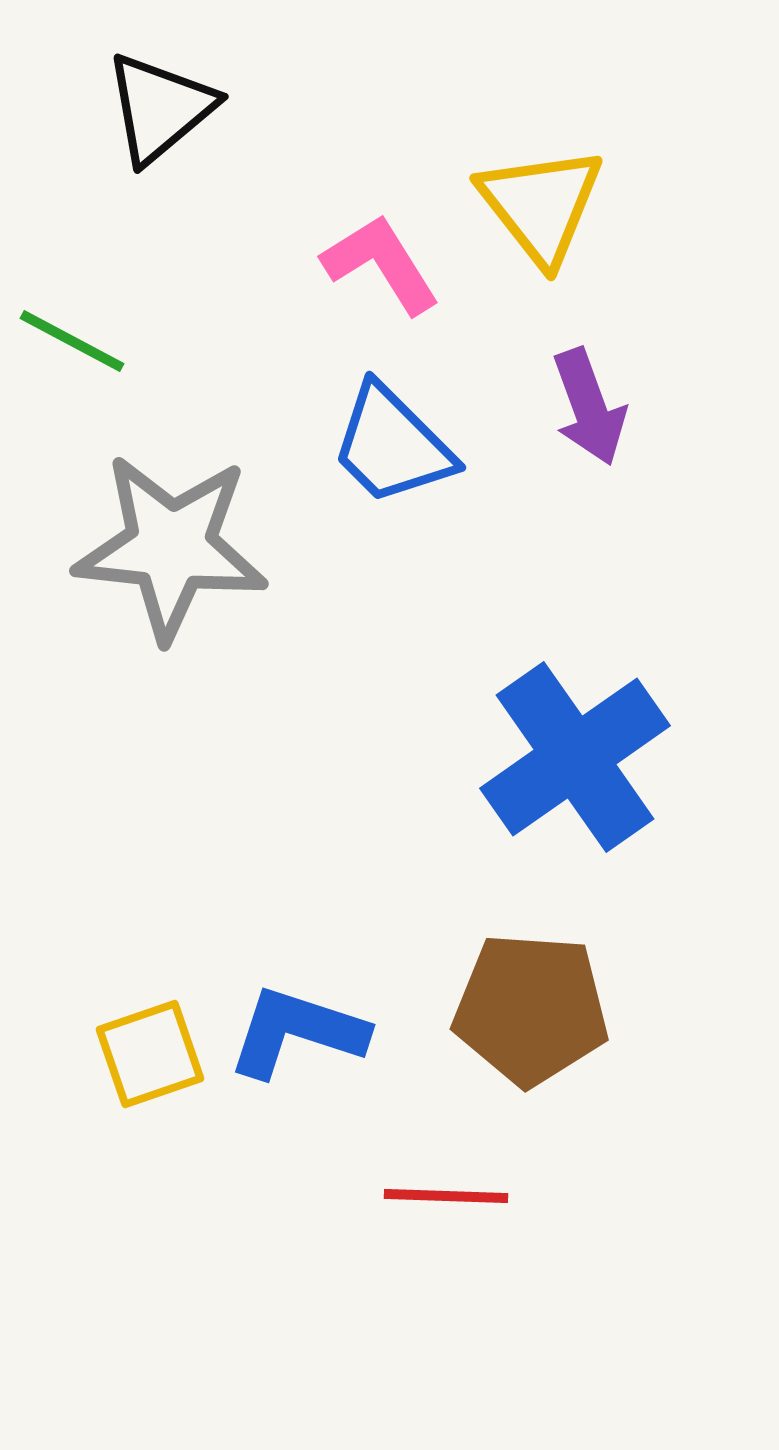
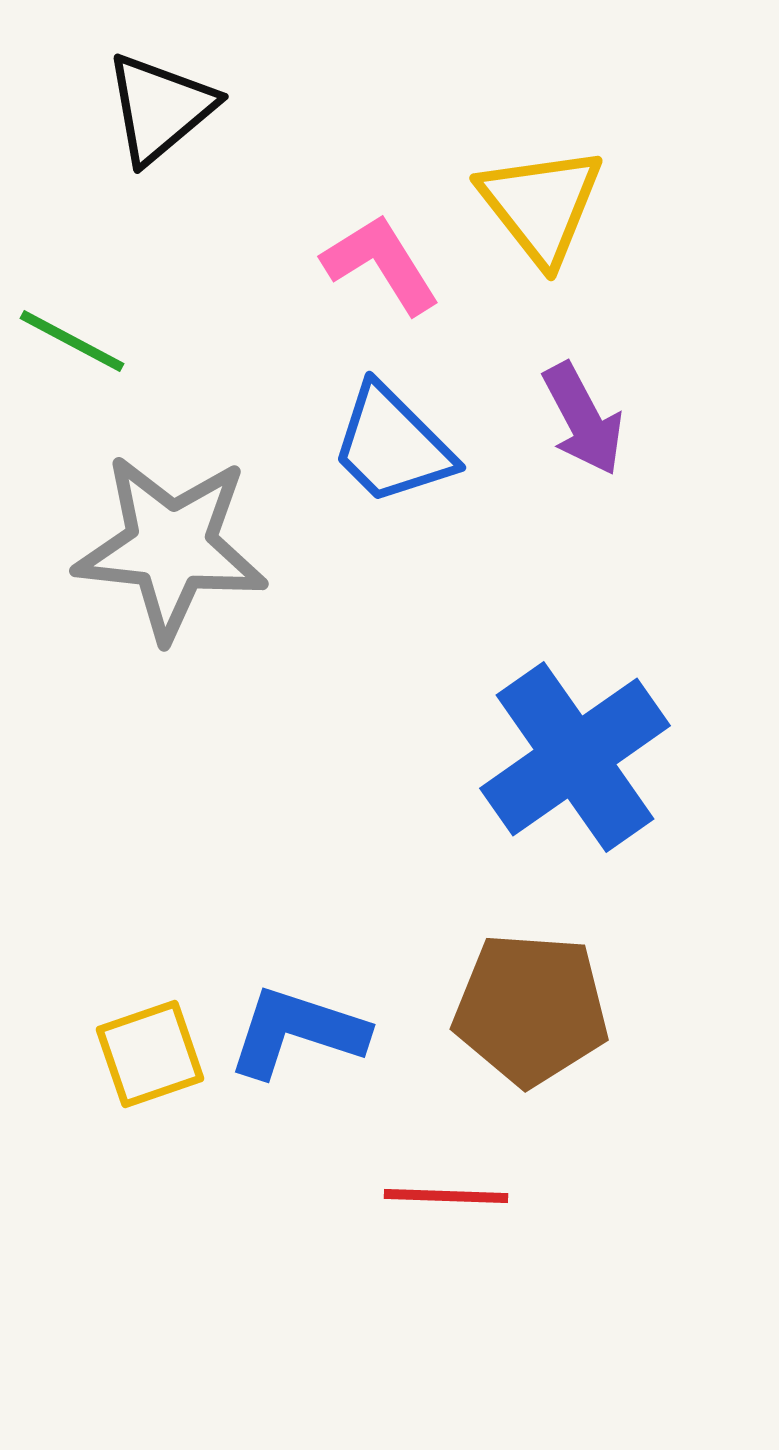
purple arrow: moved 6 px left, 12 px down; rotated 8 degrees counterclockwise
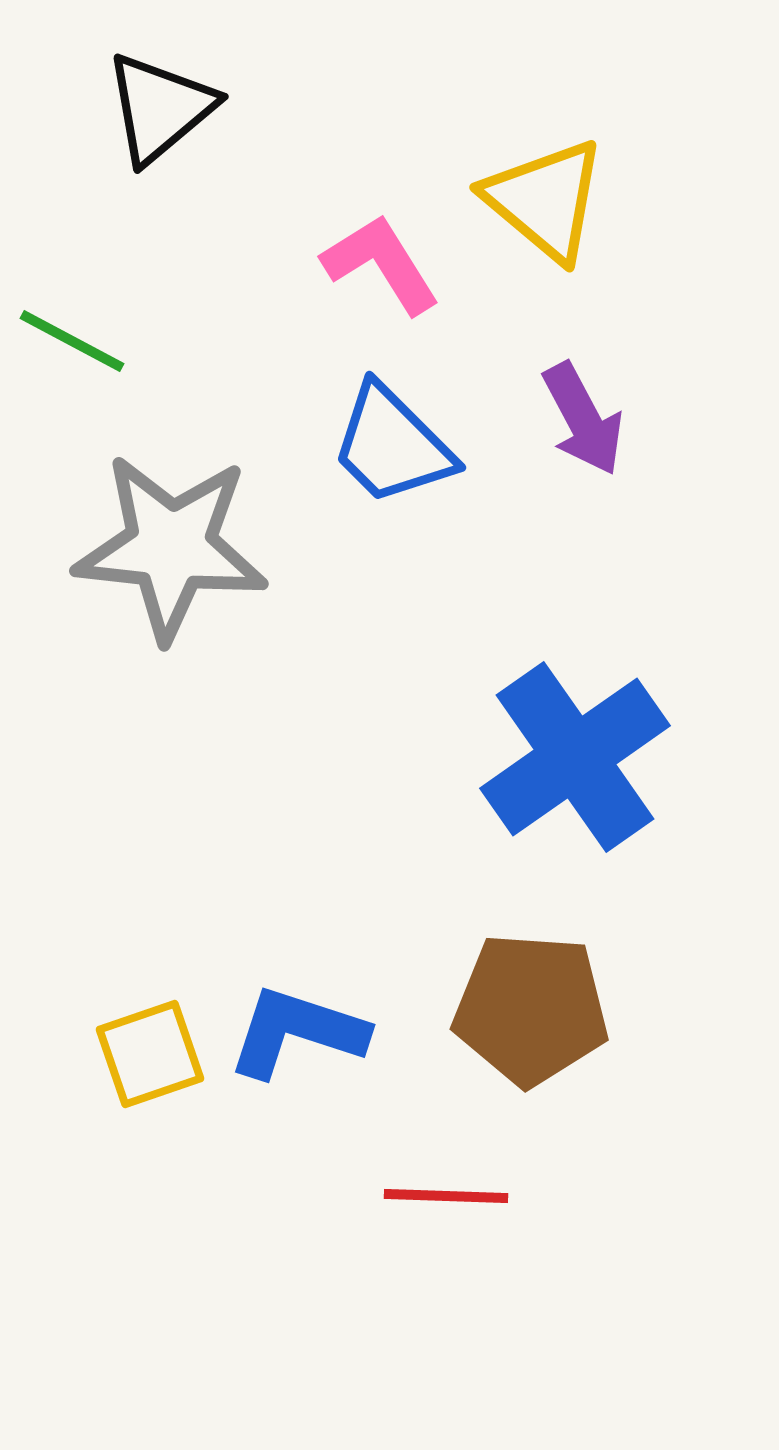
yellow triangle: moved 4 px right, 5 px up; rotated 12 degrees counterclockwise
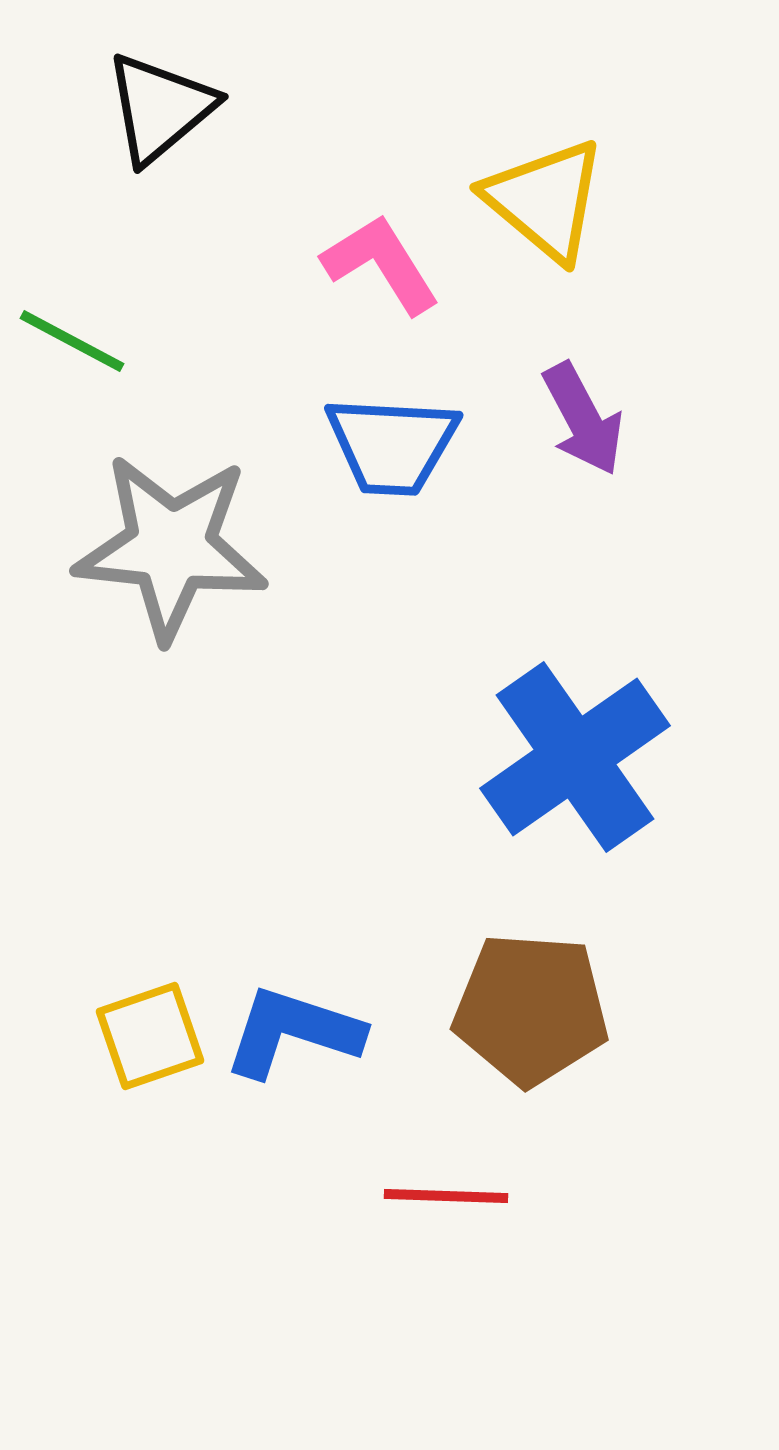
blue trapezoid: rotated 42 degrees counterclockwise
blue L-shape: moved 4 px left
yellow square: moved 18 px up
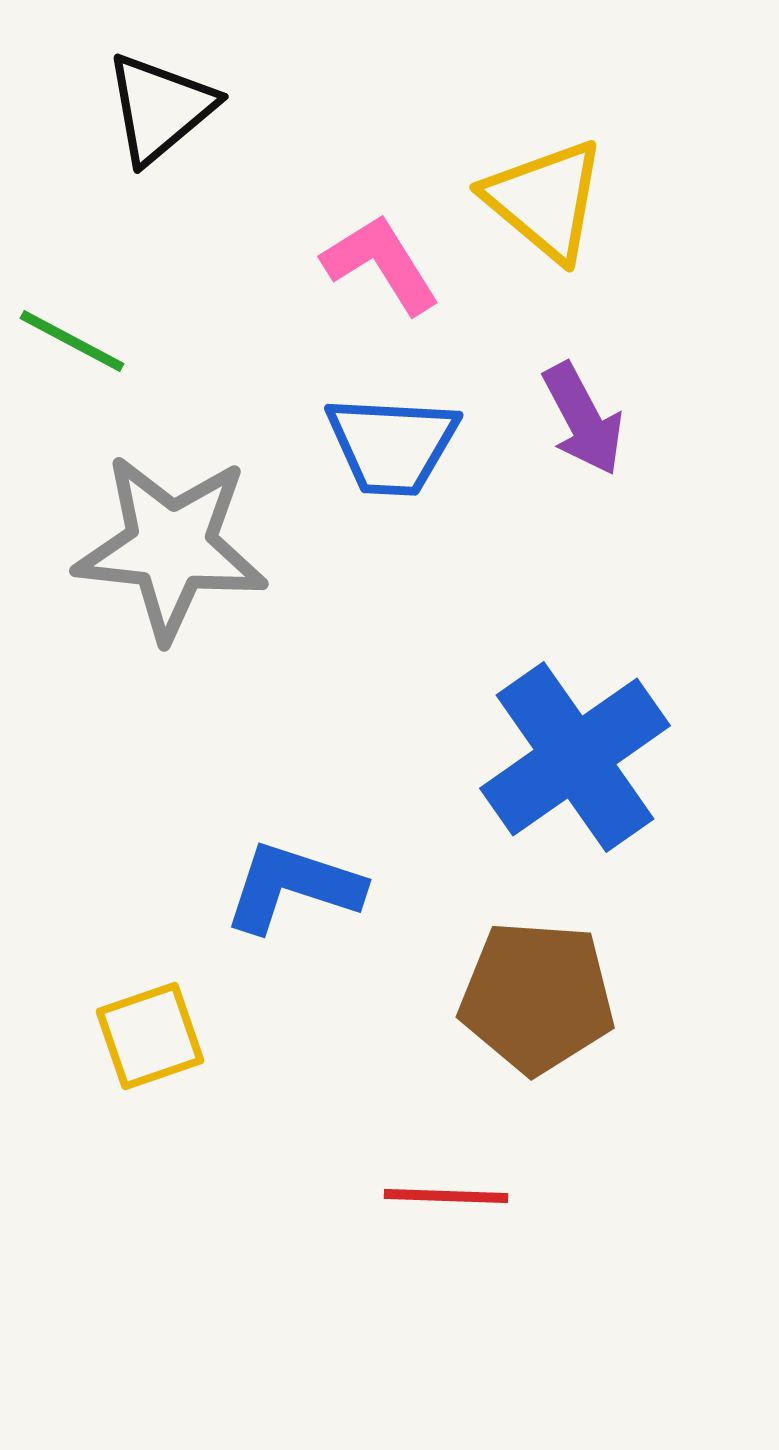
brown pentagon: moved 6 px right, 12 px up
blue L-shape: moved 145 px up
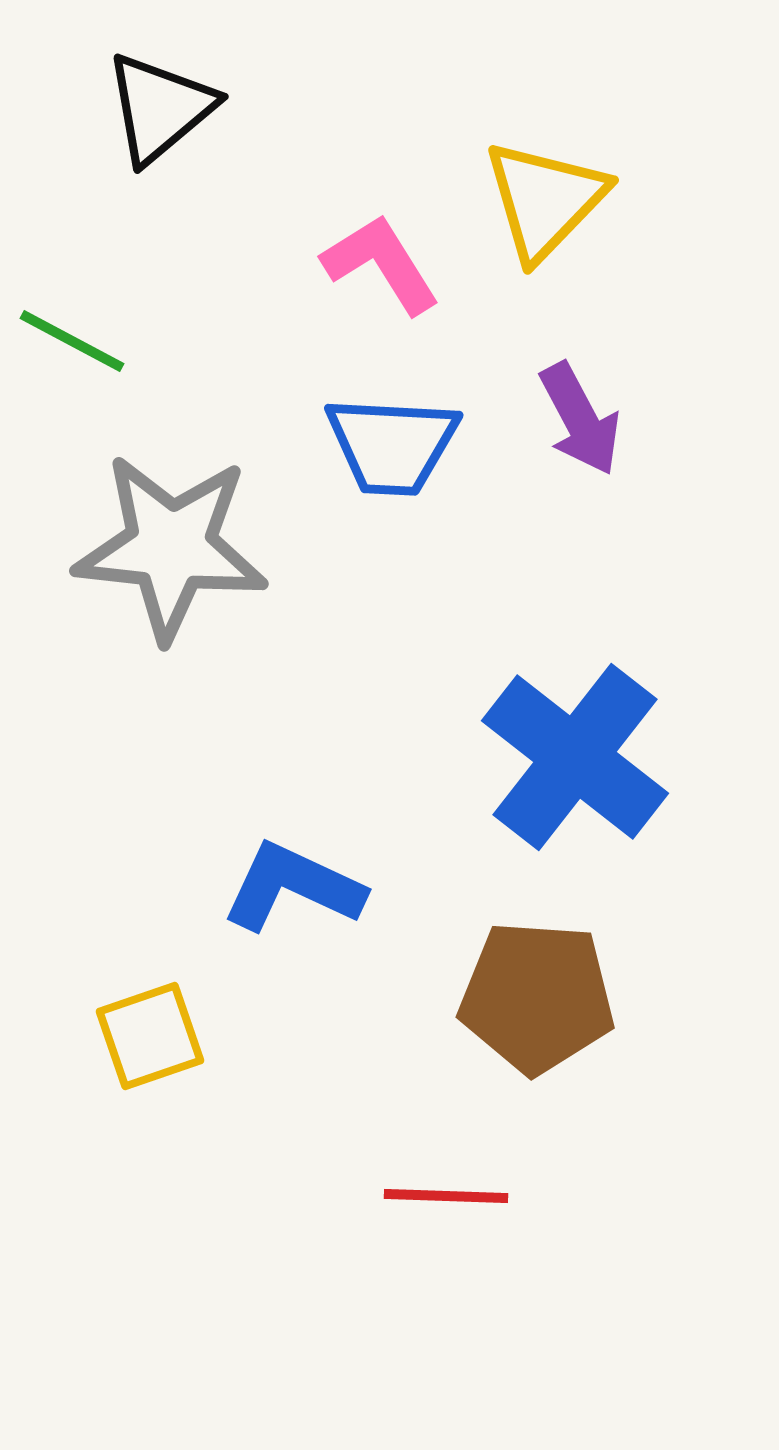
yellow triangle: rotated 34 degrees clockwise
purple arrow: moved 3 px left
blue cross: rotated 17 degrees counterclockwise
blue L-shape: rotated 7 degrees clockwise
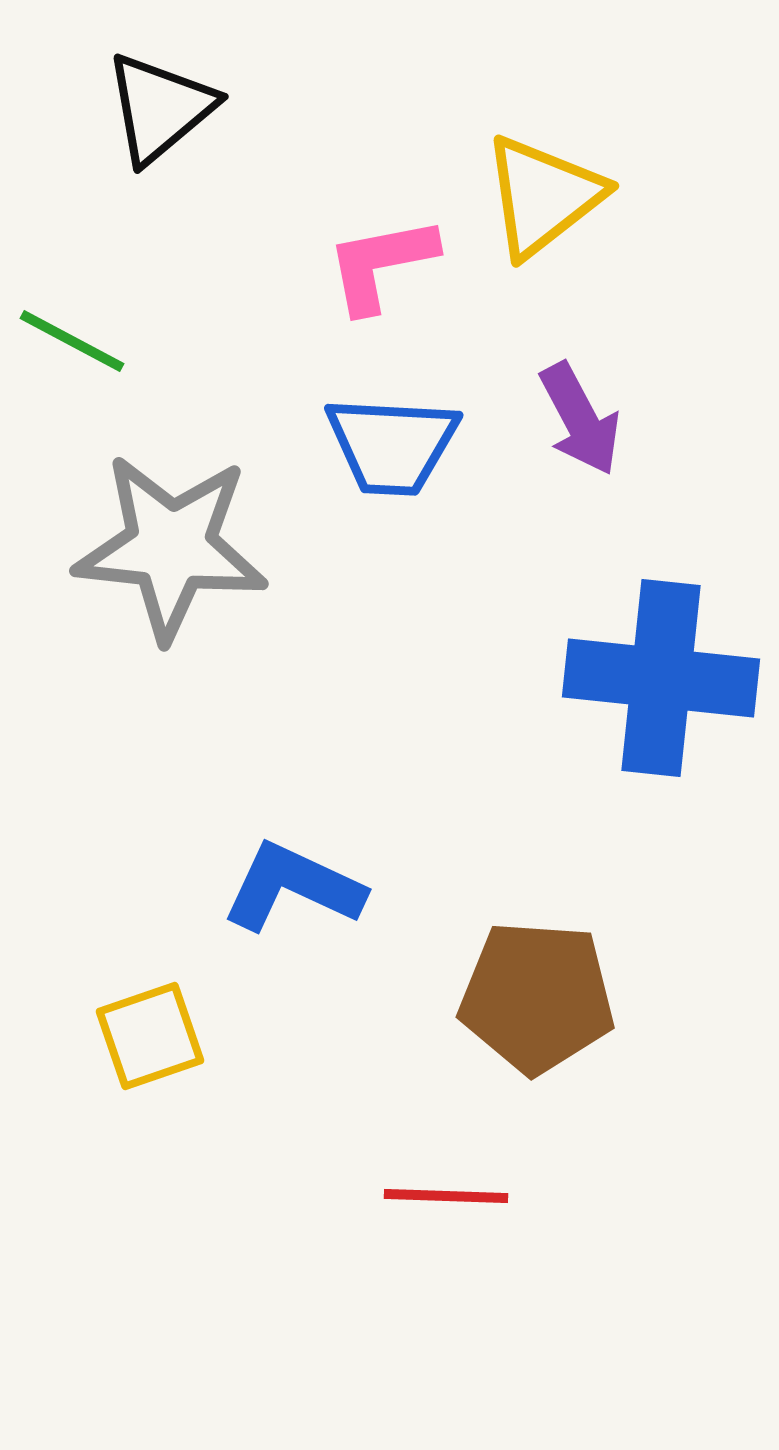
yellow triangle: moved 2 px left, 4 px up; rotated 8 degrees clockwise
pink L-shape: rotated 69 degrees counterclockwise
blue cross: moved 86 px right, 79 px up; rotated 32 degrees counterclockwise
